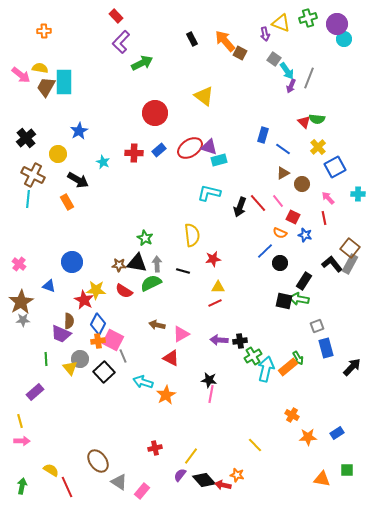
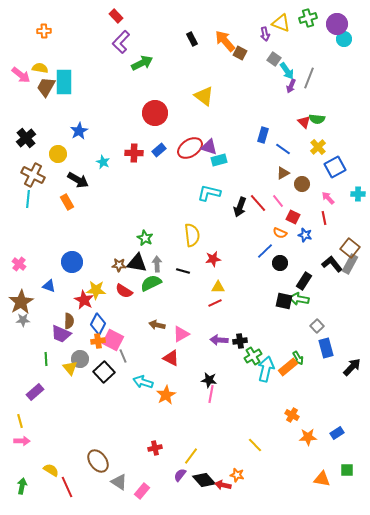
gray square at (317, 326): rotated 24 degrees counterclockwise
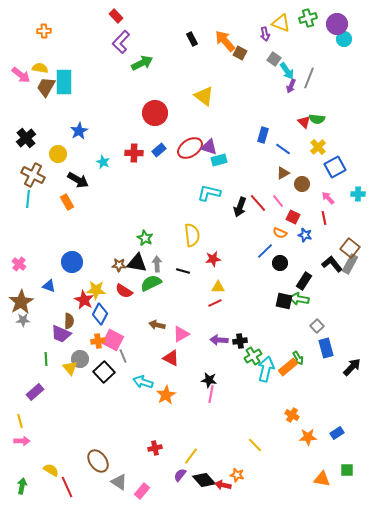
blue diamond at (98, 324): moved 2 px right, 10 px up
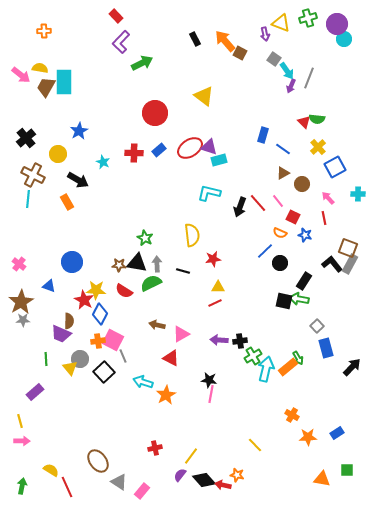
black rectangle at (192, 39): moved 3 px right
brown square at (350, 248): moved 2 px left; rotated 18 degrees counterclockwise
